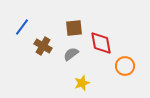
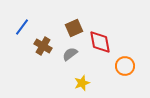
brown square: rotated 18 degrees counterclockwise
red diamond: moved 1 px left, 1 px up
gray semicircle: moved 1 px left
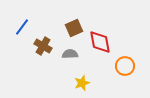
gray semicircle: rotated 35 degrees clockwise
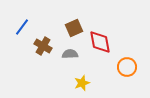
orange circle: moved 2 px right, 1 px down
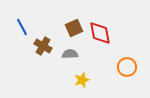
blue line: rotated 66 degrees counterclockwise
red diamond: moved 9 px up
yellow star: moved 3 px up
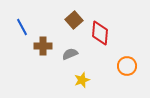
brown square: moved 8 px up; rotated 18 degrees counterclockwise
red diamond: rotated 15 degrees clockwise
brown cross: rotated 30 degrees counterclockwise
gray semicircle: rotated 21 degrees counterclockwise
orange circle: moved 1 px up
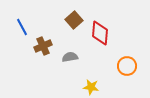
brown cross: rotated 24 degrees counterclockwise
gray semicircle: moved 3 px down; rotated 14 degrees clockwise
yellow star: moved 9 px right, 7 px down; rotated 28 degrees clockwise
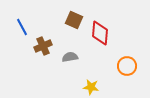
brown square: rotated 24 degrees counterclockwise
